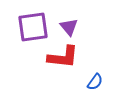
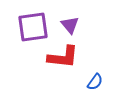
purple triangle: moved 1 px right, 2 px up
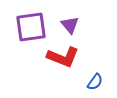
purple square: moved 2 px left
red L-shape: rotated 16 degrees clockwise
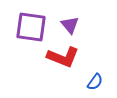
purple square: rotated 16 degrees clockwise
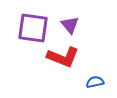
purple square: moved 2 px right, 1 px down
blue semicircle: rotated 138 degrees counterclockwise
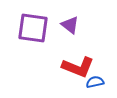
purple triangle: rotated 12 degrees counterclockwise
red L-shape: moved 15 px right, 10 px down
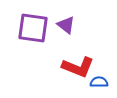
purple triangle: moved 4 px left
blue semicircle: moved 4 px right; rotated 12 degrees clockwise
